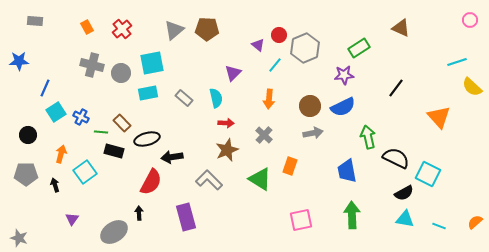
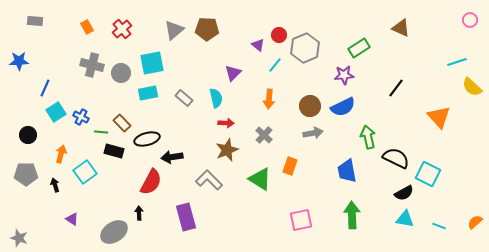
purple triangle at (72, 219): rotated 32 degrees counterclockwise
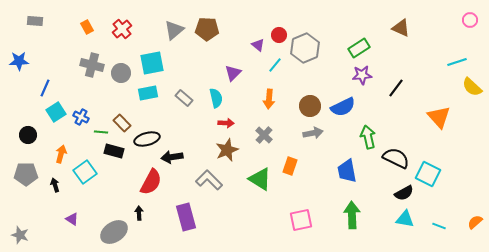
purple star at (344, 75): moved 18 px right
gray star at (19, 238): moved 1 px right, 3 px up
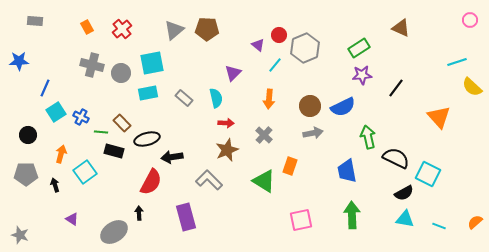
green triangle at (260, 179): moved 4 px right, 2 px down
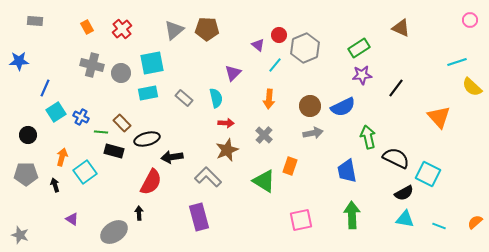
orange arrow at (61, 154): moved 1 px right, 3 px down
gray L-shape at (209, 180): moved 1 px left, 3 px up
purple rectangle at (186, 217): moved 13 px right
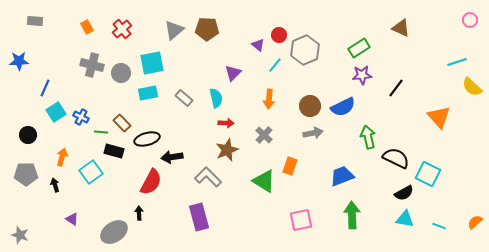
gray hexagon at (305, 48): moved 2 px down
blue trapezoid at (347, 171): moved 5 px left, 5 px down; rotated 80 degrees clockwise
cyan square at (85, 172): moved 6 px right
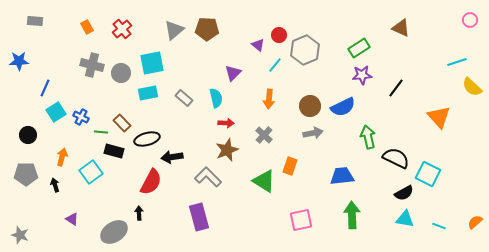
blue trapezoid at (342, 176): rotated 15 degrees clockwise
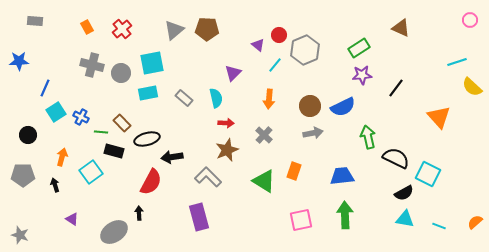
orange rectangle at (290, 166): moved 4 px right, 5 px down
gray pentagon at (26, 174): moved 3 px left, 1 px down
green arrow at (352, 215): moved 7 px left
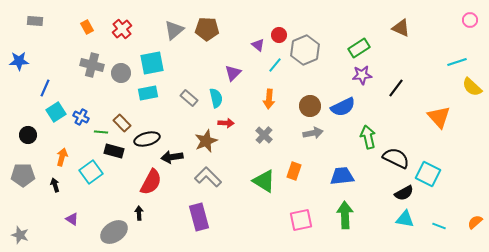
gray rectangle at (184, 98): moved 5 px right
brown star at (227, 150): moved 21 px left, 9 px up
